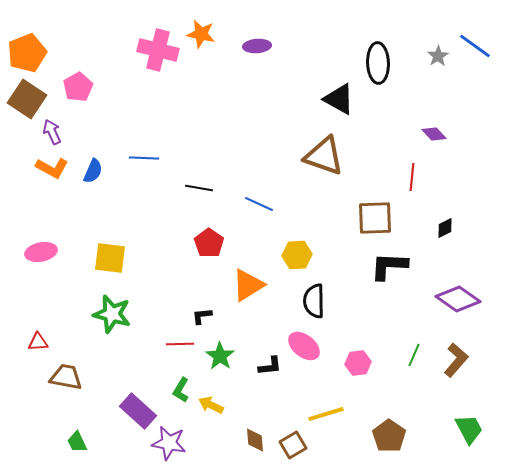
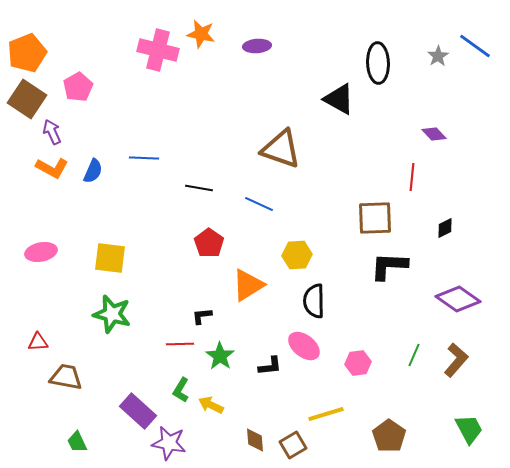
brown triangle at (324, 156): moved 43 px left, 7 px up
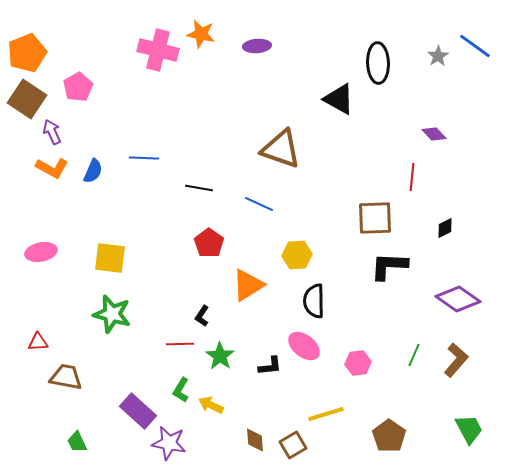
black L-shape at (202, 316): rotated 50 degrees counterclockwise
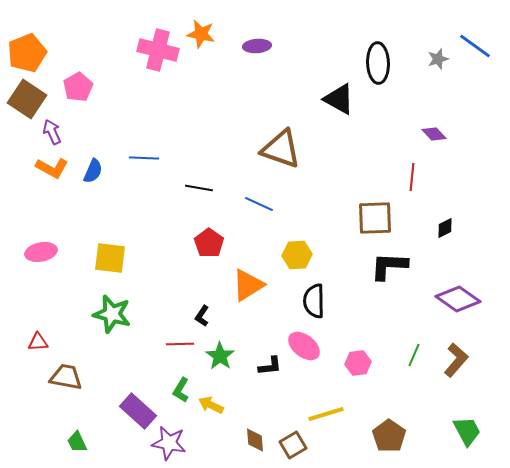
gray star at (438, 56): moved 3 px down; rotated 15 degrees clockwise
green trapezoid at (469, 429): moved 2 px left, 2 px down
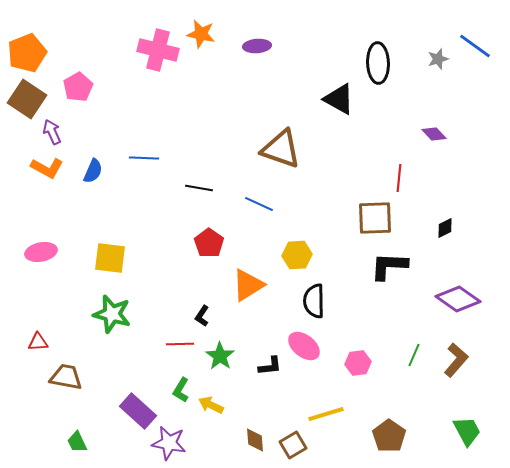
orange L-shape at (52, 168): moved 5 px left
red line at (412, 177): moved 13 px left, 1 px down
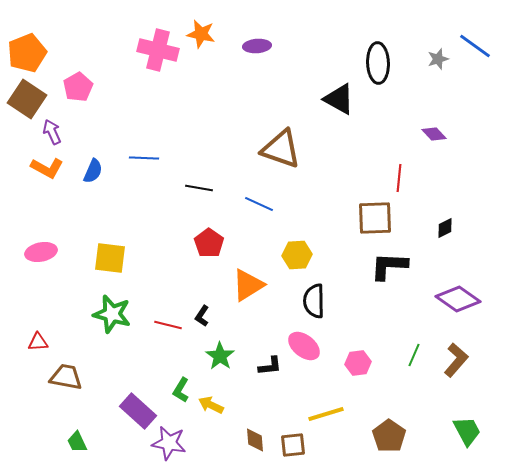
red line at (180, 344): moved 12 px left, 19 px up; rotated 16 degrees clockwise
brown square at (293, 445): rotated 24 degrees clockwise
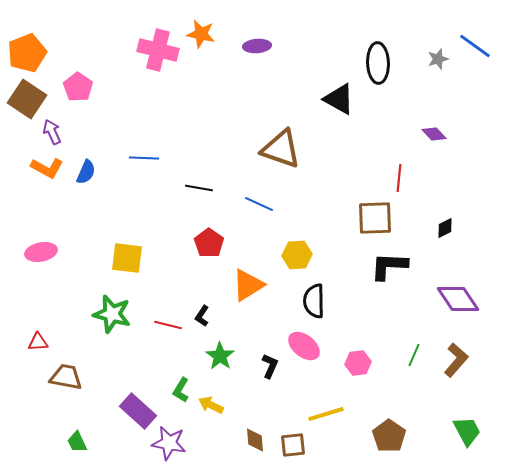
pink pentagon at (78, 87): rotated 8 degrees counterclockwise
blue semicircle at (93, 171): moved 7 px left, 1 px down
yellow square at (110, 258): moved 17 px right
purple diamond at (458, 299): rotated 21 degrees clockwise
black L-shape at (270, 366): rotated 60 degrees counterclockwise
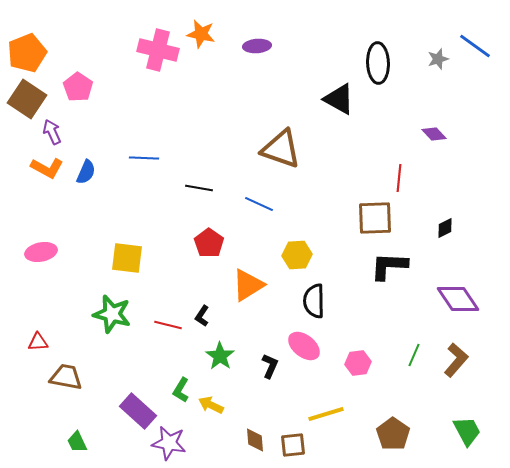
brown pentagon at (389, 436): moved 4 px right, 2 px up
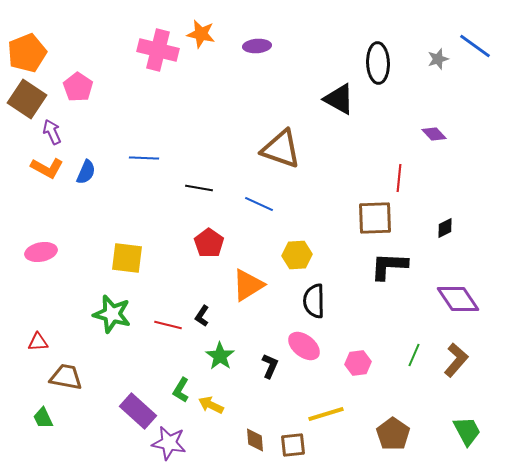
green trapezoid at (77, 442): moved 34 px left, 24 px up
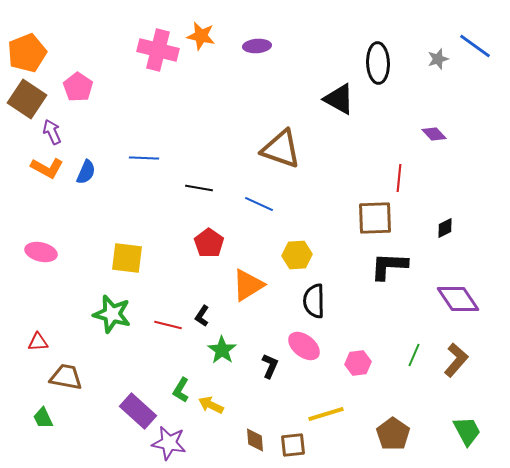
orange star at (201, 34): moved 2 px down
pink ellipse at (41, 252): rotated 24 degrees clockwise
green star at (220, 356): moved 2 px right, 6 px up
